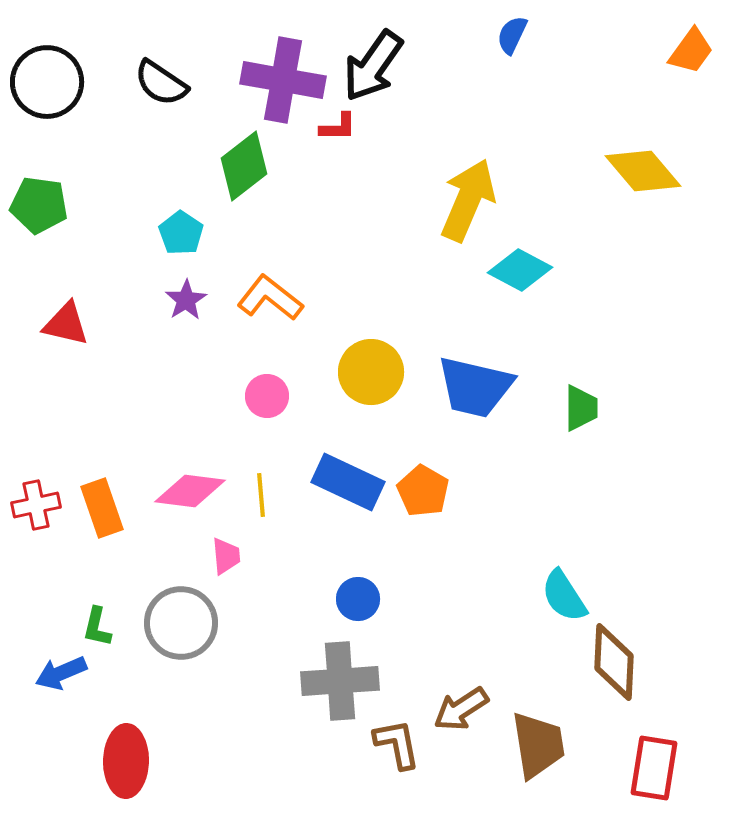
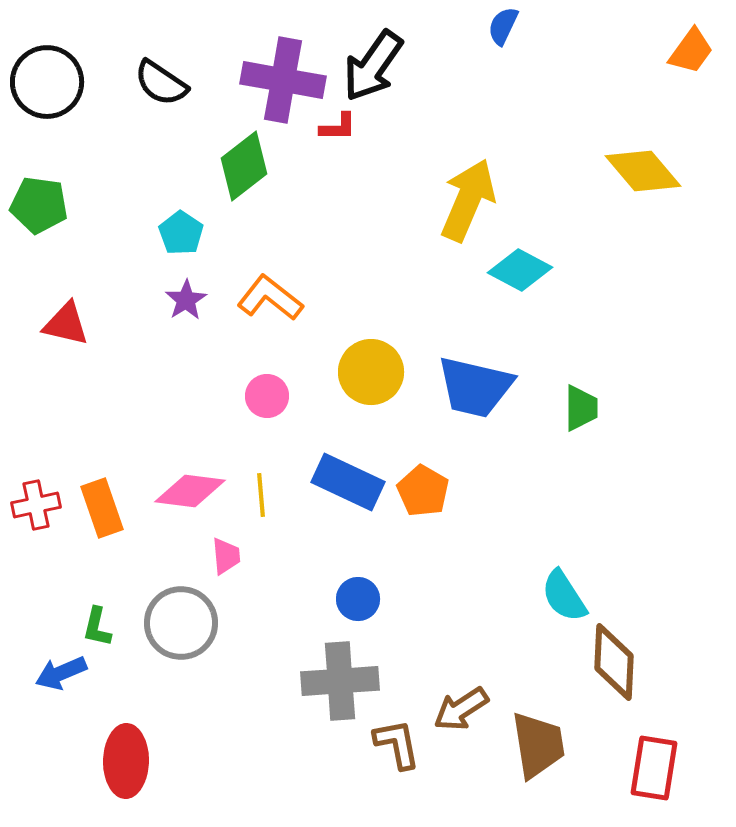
blue semicircle: moved 9 px left, 9 px up
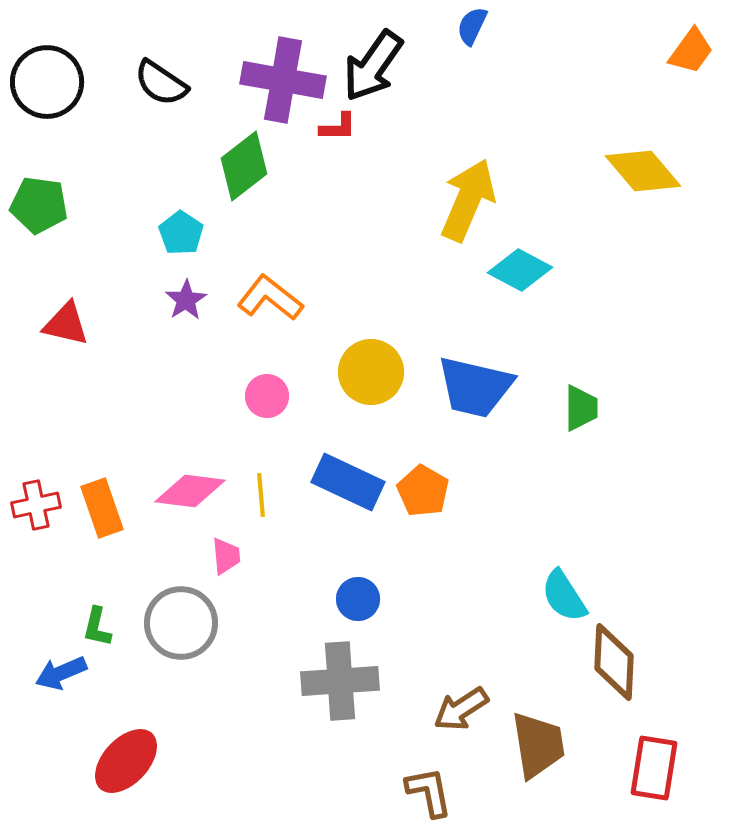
blue semicircle: moved 31 px left
brown L-shape: moved 32 px right, 48 px down
red ellipse: rotated 42 degrees clockwise
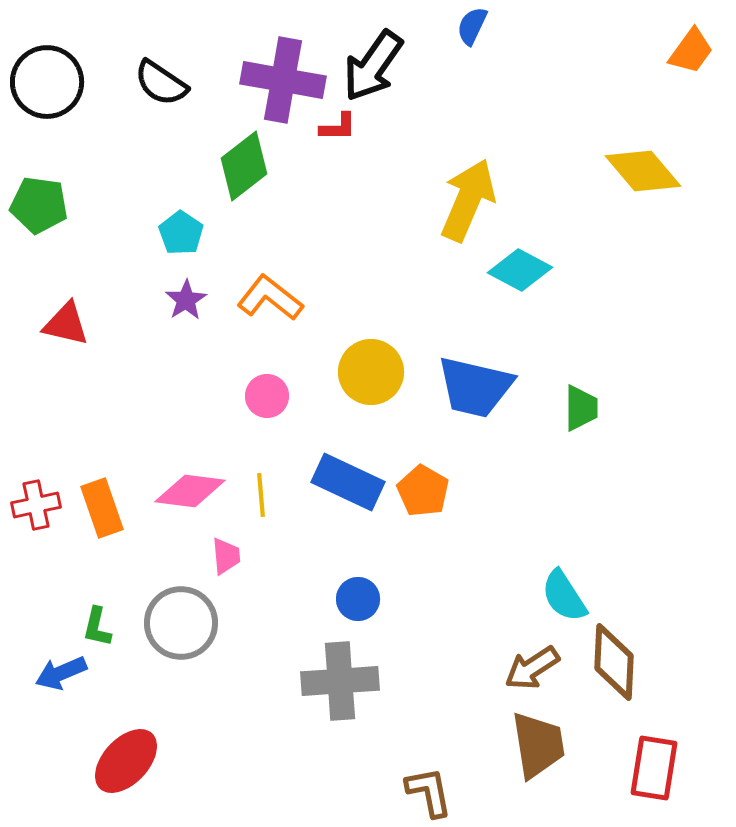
brown arrow: moved 71 px right, 41 px up
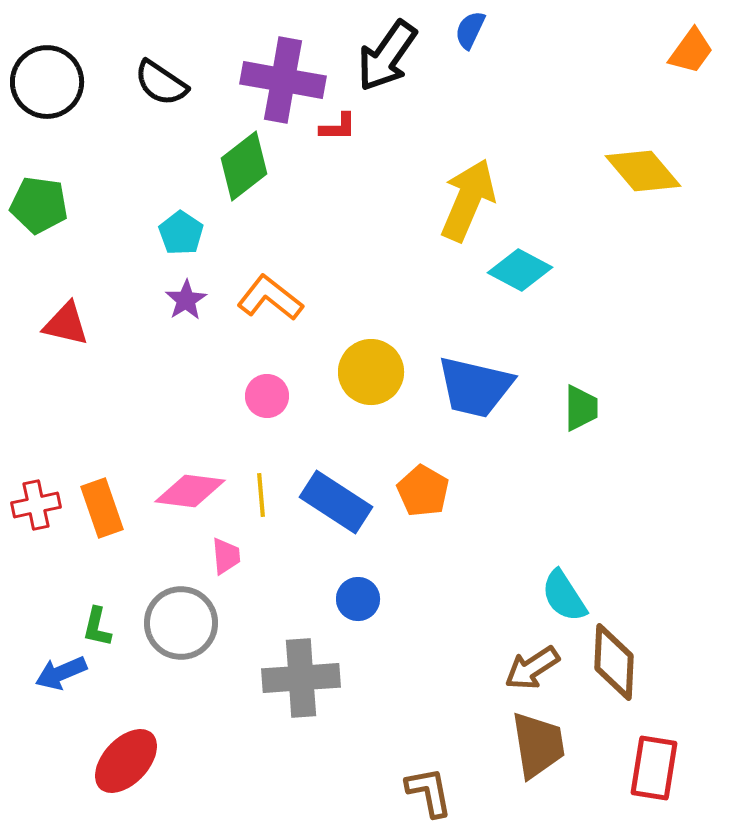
blue semicircle: moved 2 px left, 4 px down
black arrow: moved 14 px right, 10 px up
blue rectangle: moved 12 px left, 20 px down; rotated 8 degrees clockwise
gray cross: moved 39 px left, 3 px up
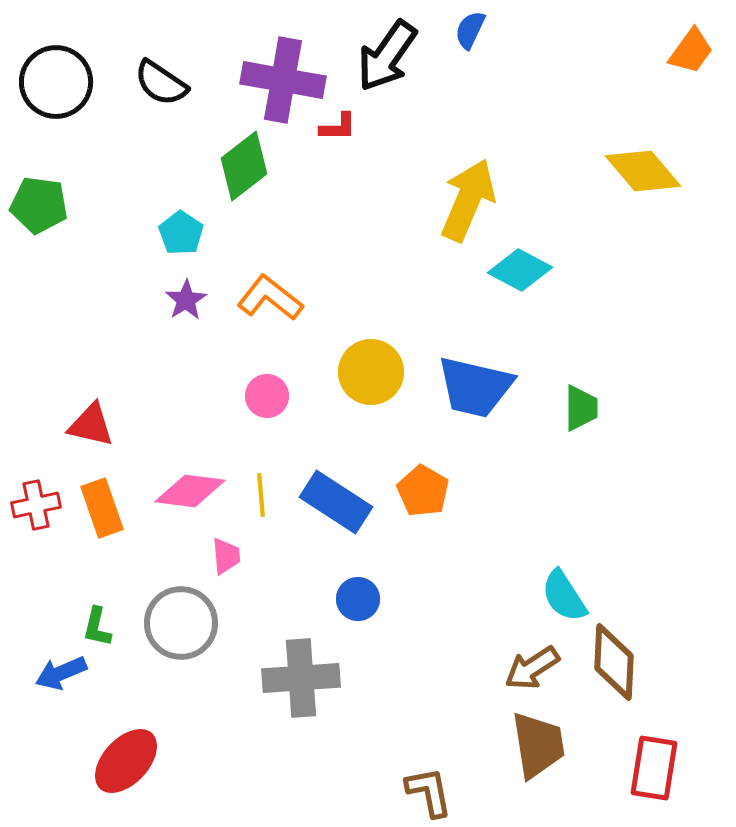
black circle: moved 9 px right
red triangle: moved 25 px right, 101 px down
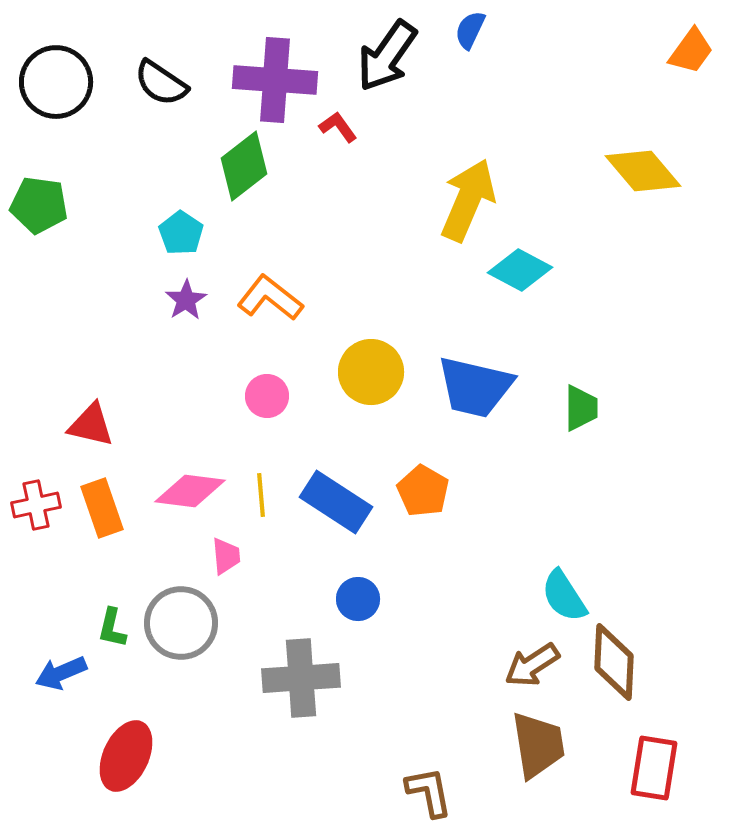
purple cross: moved 8 px left; rotated 6 degrees counterclockwise
red L-shape: rotated 126 degrees counterclockwise
green L-shape: moved 15 px right, 1 px down
brown arrow: moved 3 px up
red ellipse: moved 5 px up; rotated 18 degrees counterclockwise
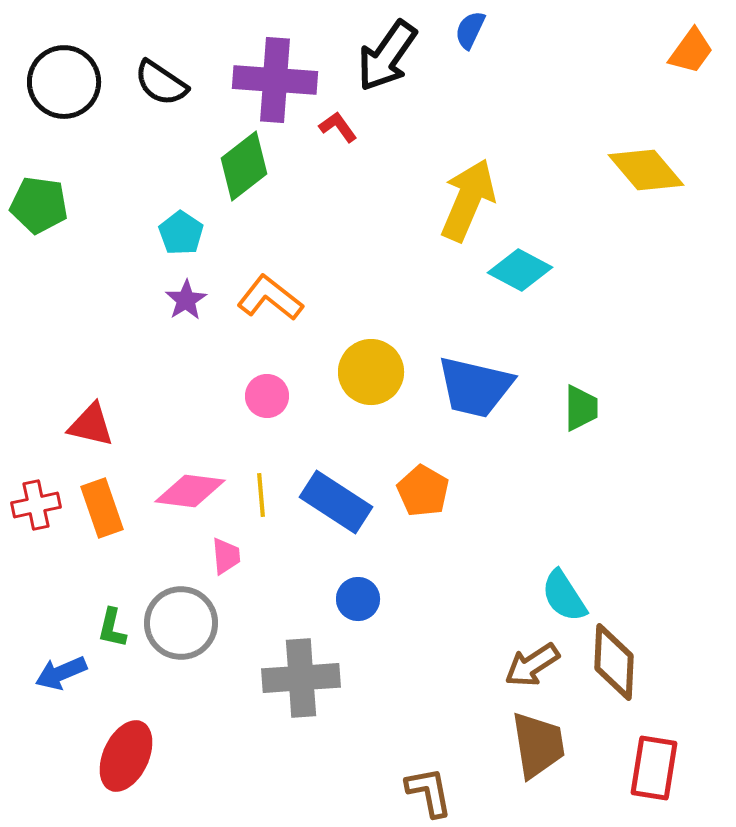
black circle: moved 8 px right
yellow diamond: moved 3 px right, 1 px up
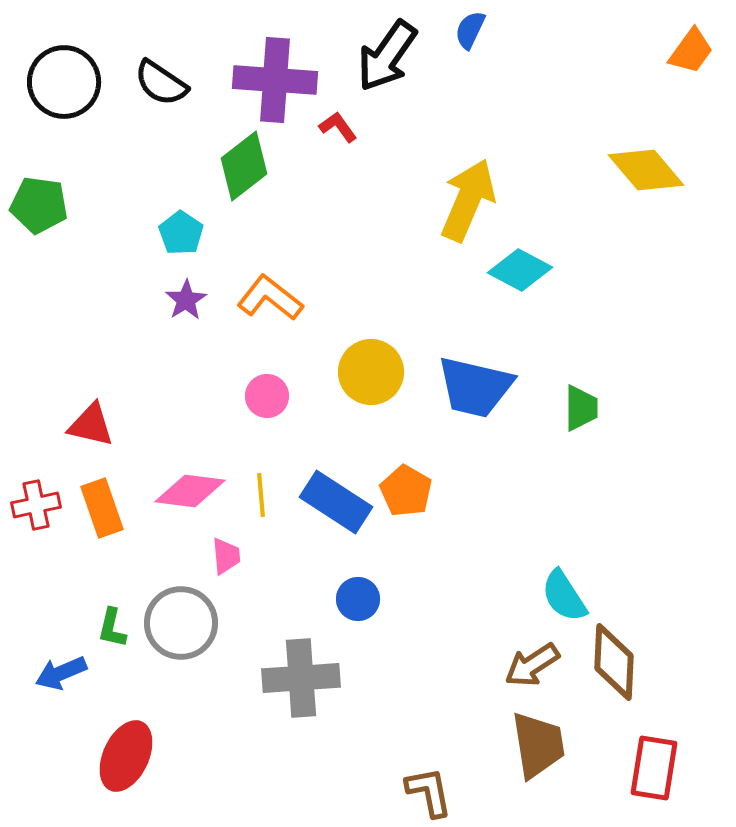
orange pentagon: moved 17 px left
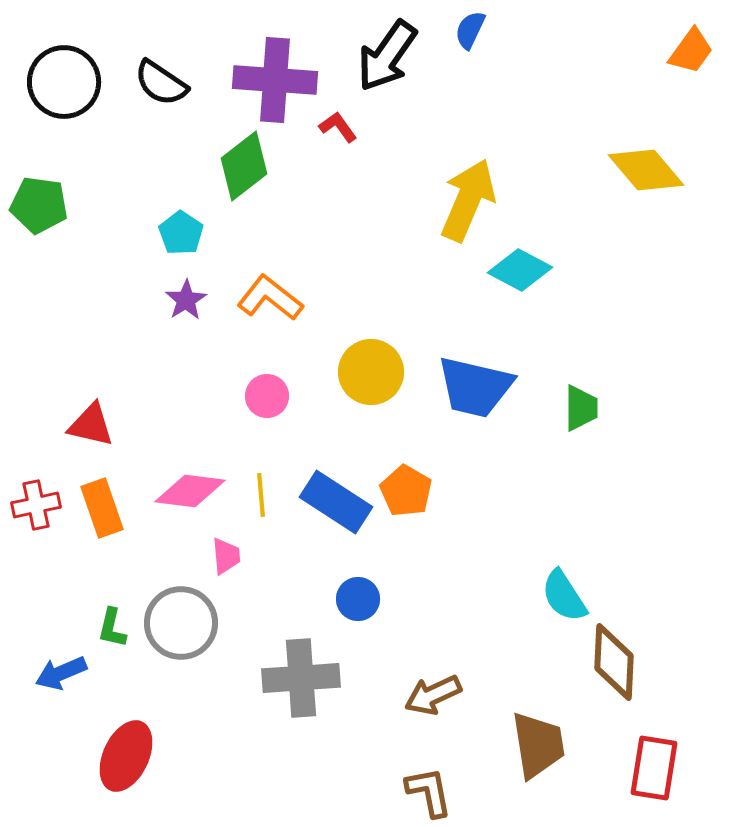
brown arrow: moved 99 px left, 30 px down; rotated 8 degrees clockwise
